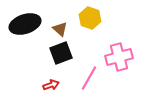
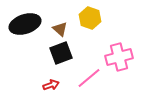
pink line: rotated 20 degrees clockwise
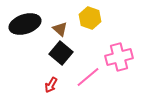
black square: rotated 30 degrees counterclockwise
pink line: moved 1 px left, 1 px up
red arrow: rotated 140 degrees clockwise
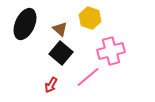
black ellipse: rotated 48 degrees counterclockwise
pink cross: moved 8 px left, 6 px up
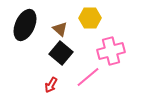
yellow hexagon: rotated 20 degrees counterclockwise
black ellipse: moved 1 px down
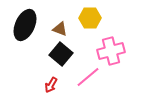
brown triangle: rotated 21 degrees counterclockwise
black square: moved 1 px down
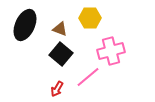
red arrow: moved 6 px right, 4 px down
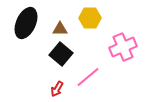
black ellipse: moved 1 px right, 2 px up
brown triangle: rotated 21 degrees counterclockwise
pink cross: moved 12 px right, 4 px up; rotated 8 degrees counterclockwise
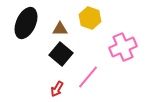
yellow hexagon: rotated 20 degrees clockwise
pink line: rotated 10 degrees counterclockwise
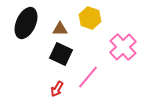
pink cross: rotated 20 degrees counterclockwise
black square: rotated 15 degrees counterclockwise
